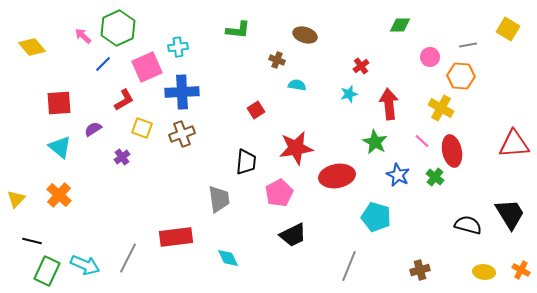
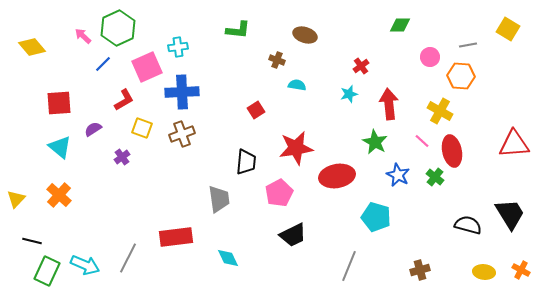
yellow cross at (441, 108): moved 1 px left, 3 px down
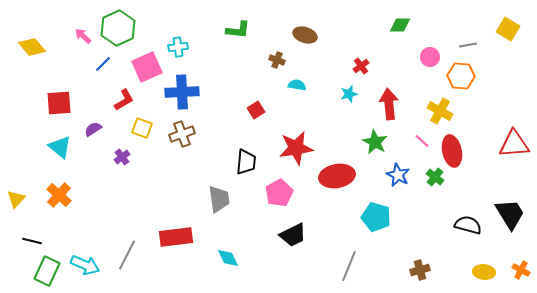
gray line at (128, 258): moved 1 px left, 3 px up
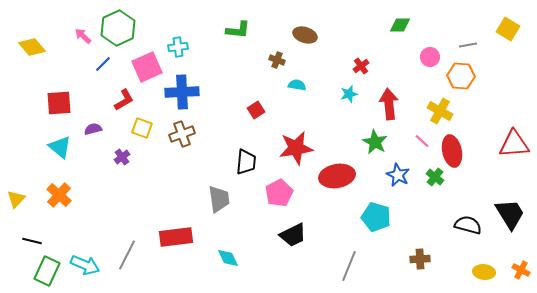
purple semicircle at (93, 129): rotated 18 degrees clockwise
brown cross at (420, 270): moved 11 px up; rotated 12 degrees clockwise
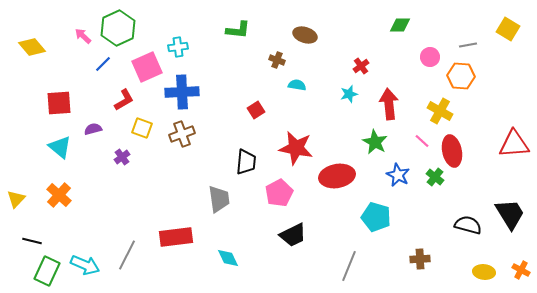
red star at (296, 148): rotated 20 degrees clockwise
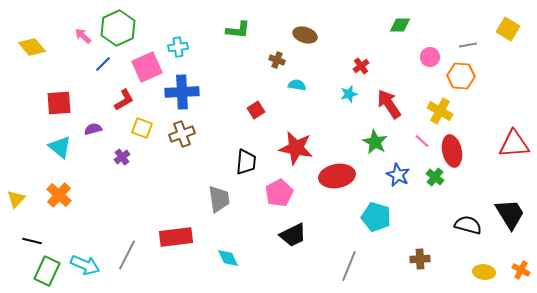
red arrow at (389, 104): rotated 28 degrees counterclockwise
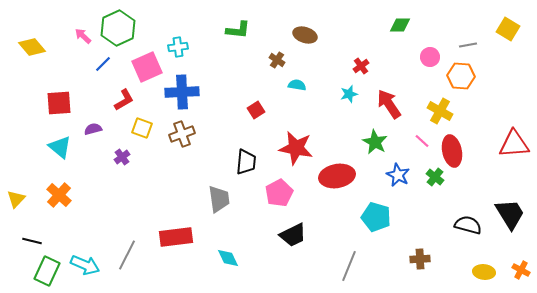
brown cross at (277, 60): rotated 14 degrees clockwise
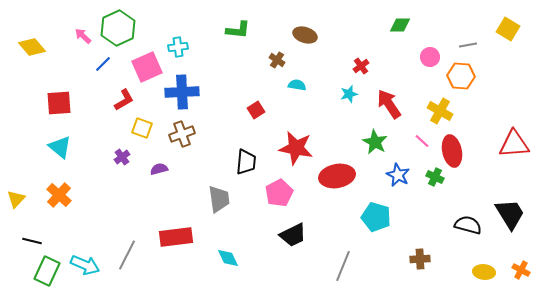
purple semicircle at (93, 129): moved 66 px right, 40 px down
green cross at (435, 177): rotated 12 degrees counterclockwise
gray line at (349, 266): moved 6 px left
